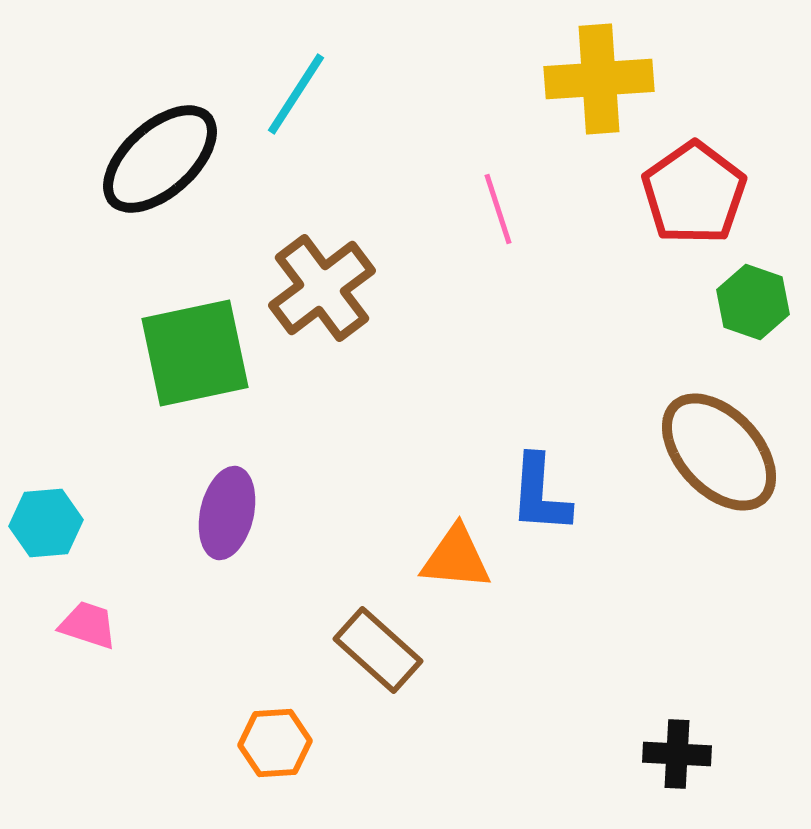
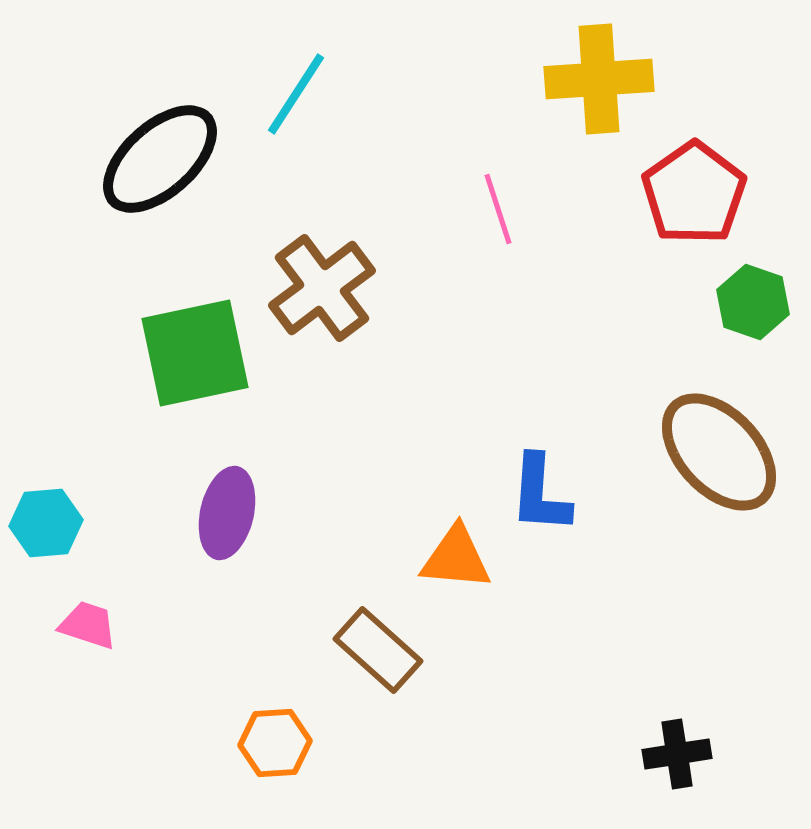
black cross: rotated 12 degrees counterclockwise
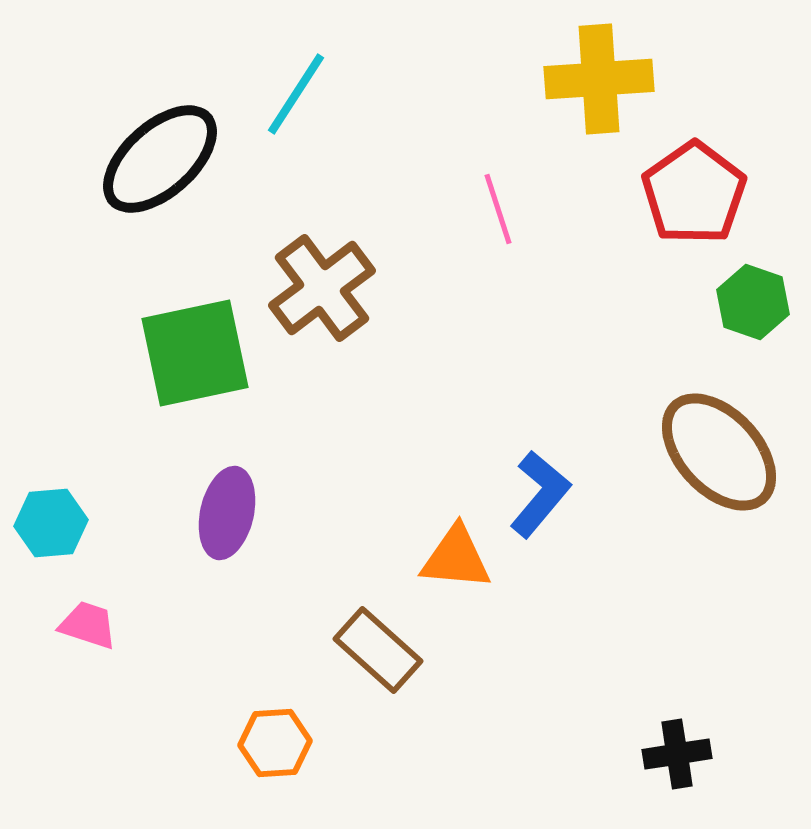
blue L-shape: rotated 144 degrees counterclockwise
cyan hexagon: moved 5 px right
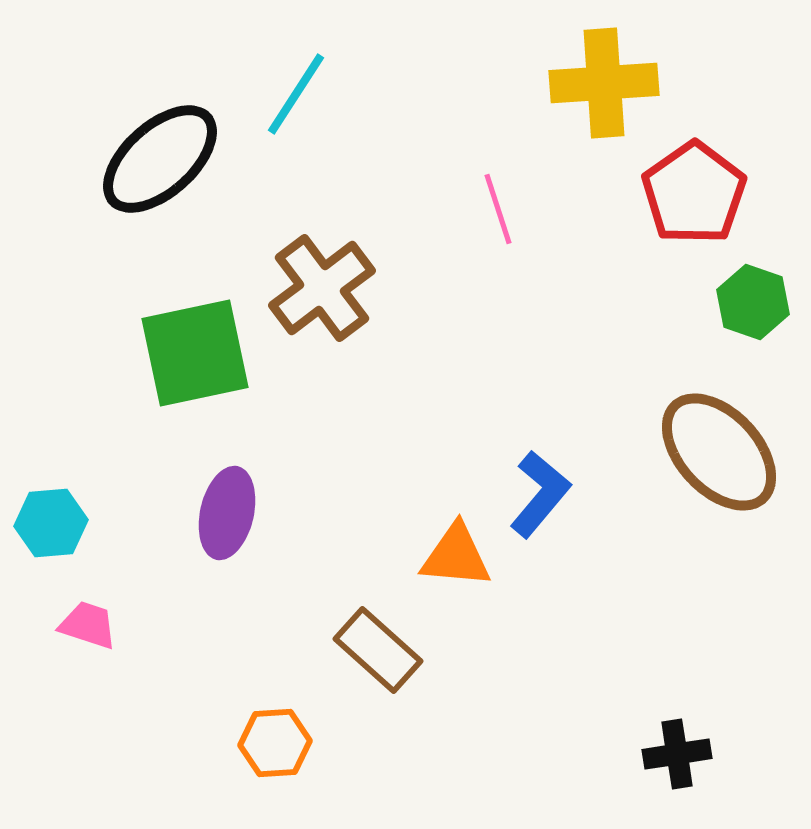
yellow cross: moved 5 px right, 4 px down
orange triangle: moved 2 px up
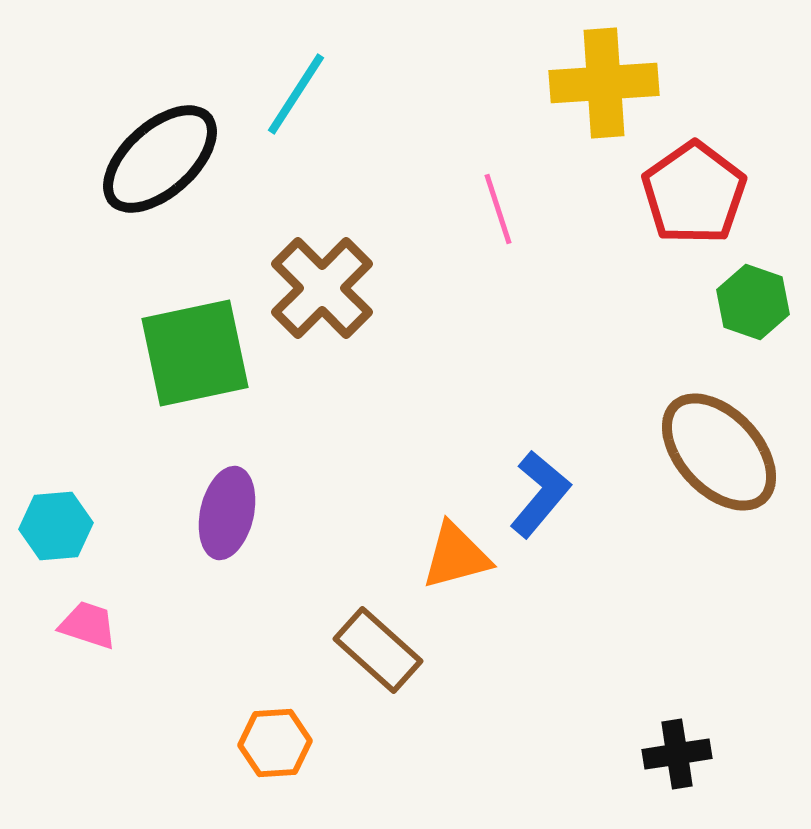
brown cross: rotated 8 degrees counterclockwise
cyan hexagon: moved 5 px right, 3 px down
orange triangle: rotated 20 degrees counterclockwise
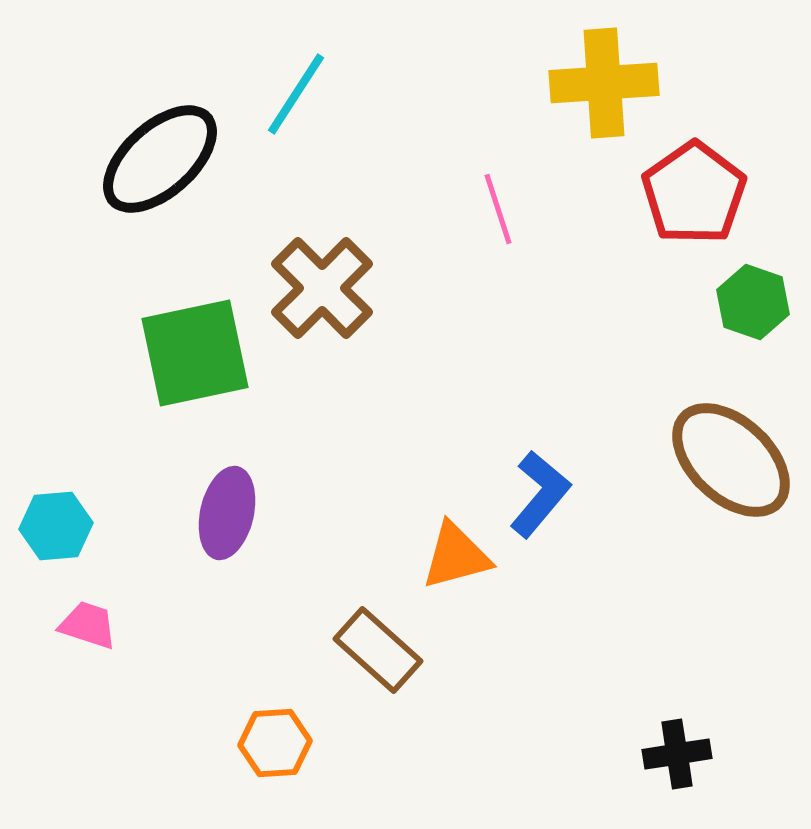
brown ellipse: moved 12 px right, 8 px down; rotated 4 degrees counterclockwise
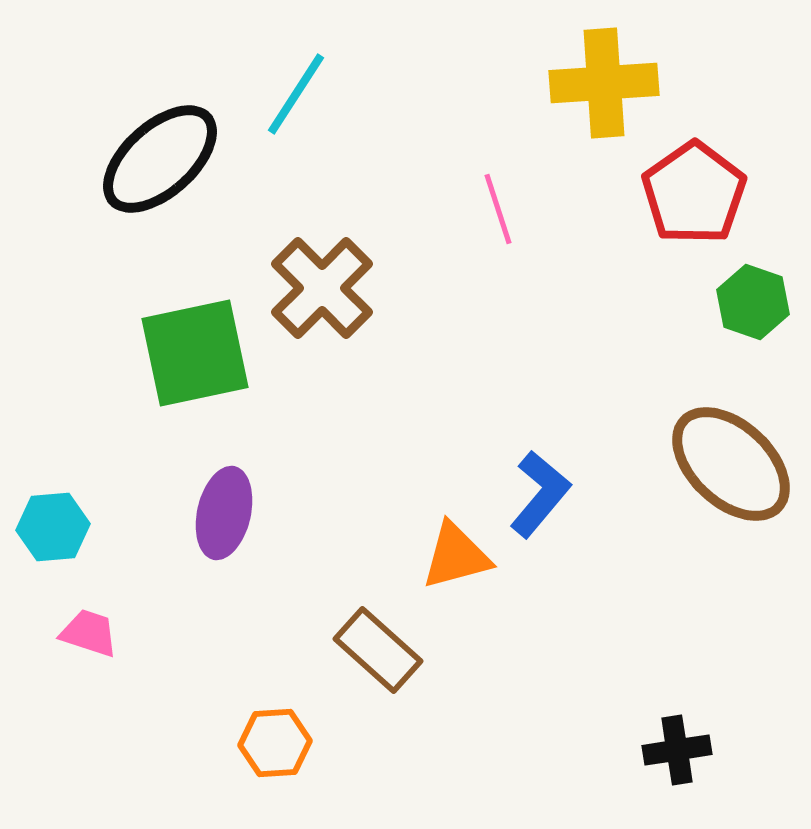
brown ellipse: moved 4 px down
purple ellipse: moved 3 px left
cyan hexagon: moved 3 px left, 1 px down
pink trapezoid: moved 1 px right, 8 px down
black cross: moved 4 px up
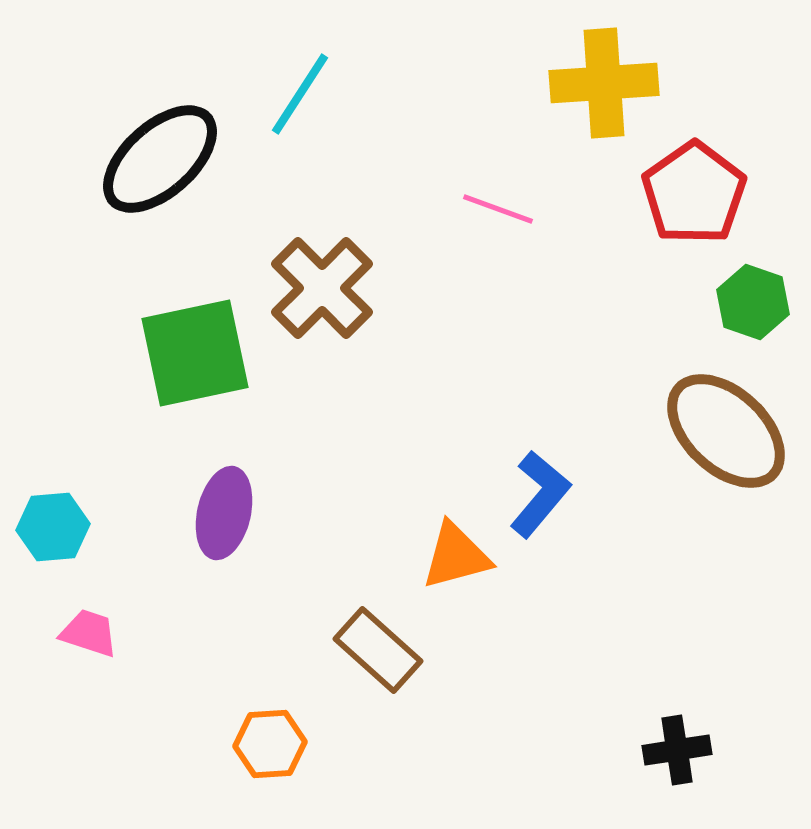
cyan line: moved 4 px right
pink line: rotated 52 degrees counterclockwise
brown ellipse: moved 5 px left, 33 px up
orange hexagon: moved 5 px left, 1 px down
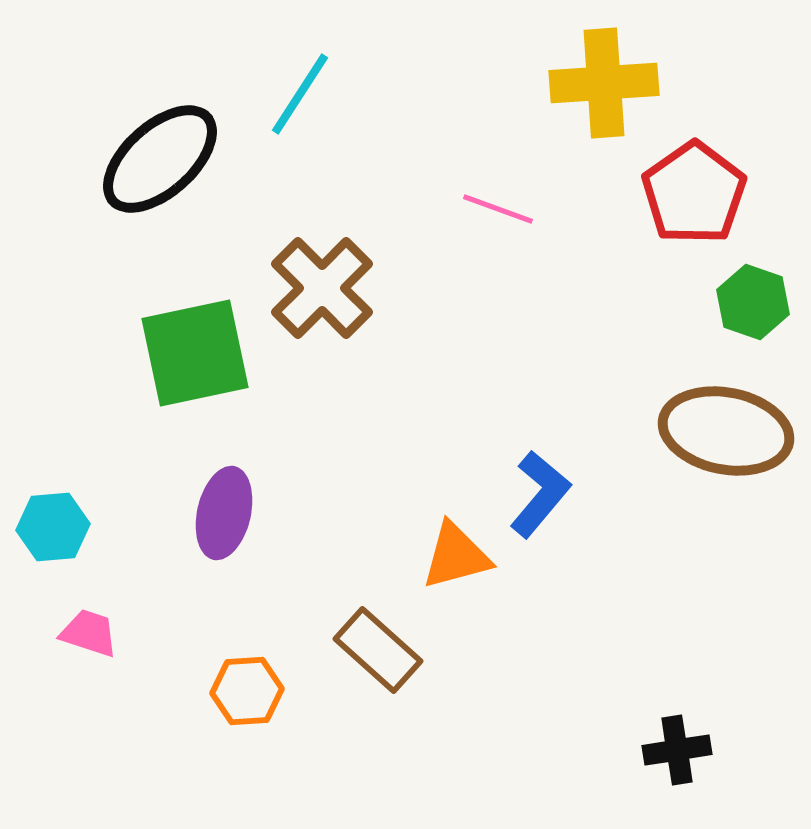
brown ellipse: rotated 32 degrees counterclockwise
orange hexagon: moved 23 px left, 53 px up
